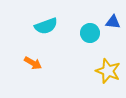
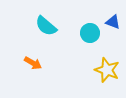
blue triangle: rotated 14 degrees clockwise
cyan semicircle: rotated 60 degrees clockwise
yellow star: moved 1 px left, 1 px up
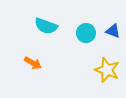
blue triangle: moved 9 px down
cyan semicircle: rotated 20 degrees counterclockwise
cyan circle: moved 4 px left
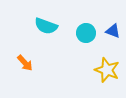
orange arrow: moved 8 px left; rotated 18 degrees clockwise
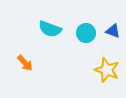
cyan semicircle: moved 4 px right, 3 px down
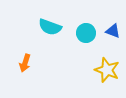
cyan semicircle: moved 2 px up
orange arrow: rotated 60 degrees clockwise
